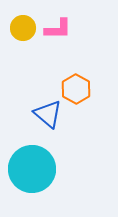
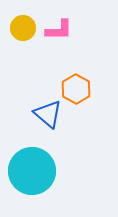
pink L-shape: moved 1 px right, 1 px down
cyan circle: moved 2 px down
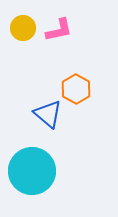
pink L-shape: rotated 12 degrees counterclockwise
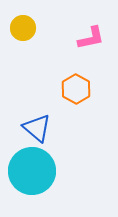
pink L-shape: moved 32 px right, 8 px down
blue triangle: moved 11 px left, 14 px down
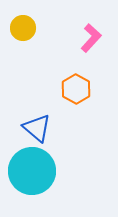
pink L-shape: rotated 36 degrees counterclockwise
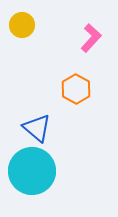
yellow circle: moved 1 px left, 3 px up
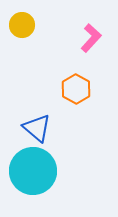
cyan circle: moved 1 px right
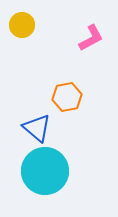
pink L-shape: rotated 20 degrees clockwise
orange hexagon: moved 9 px left, 8 px down; rotated 20 degrees clockwise
cyan circle: moved 12 px right
